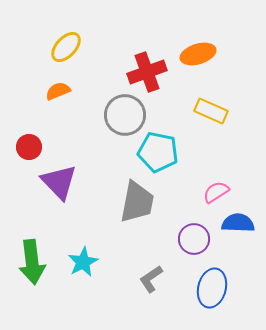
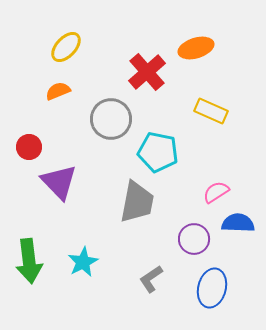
orange ellipse: moved 2 px left, 6 px up
red cross: rotated 21 degrees counterclockwise
gray circle: moved 14 px left, 4 px down
green arrow: moved 3 px left, 1 px up
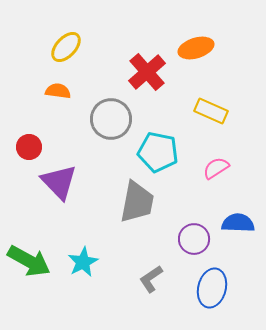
orange semicircle: rotated 30 degrees clockwise
pink semicircle: moved 24 px up
green arrow: rotated 54 degrees counterclockwise
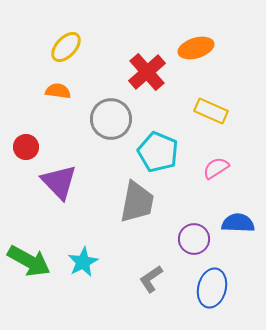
red circle: moved 3 px left
cyan pentagon: rotated 12 degrees clockwise
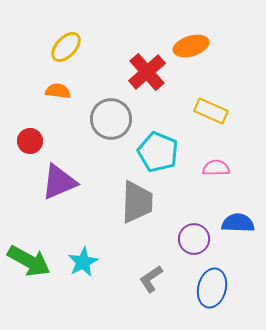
orange ellipse: moved 5 px left, 2 px up
red circle: moved 4 px right, 6 px up
pink semicircle: rotated 32 degrees clockwise
purple triangle: rotated 51 degrees clockwise
gray trapezoid: rotated 9 degrees counterclockwise
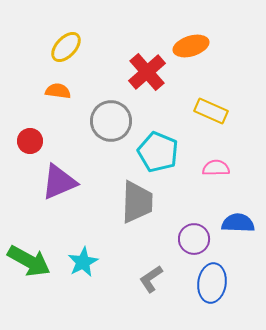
gray circle: moved 2 px down
blue ellipse: moved 5 px up; rotated 6 degrees counterclockwise
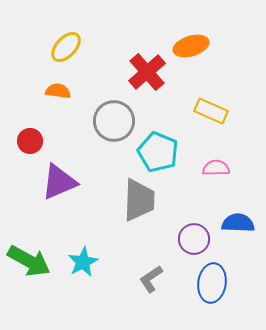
gray circle: moved 3 px right
gray trapezoid: moved 2 px right, 2 px up
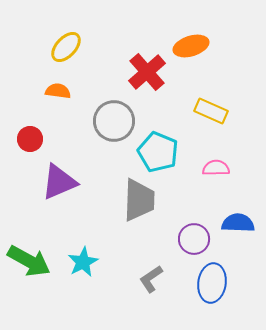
red circle: moved 2 px up
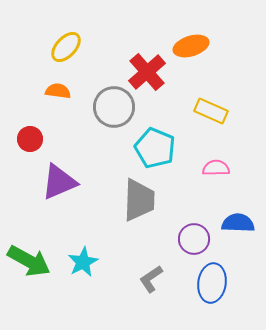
gray circle: moved 14 px up
cyan pentagon: moved 3 px left, 4 px up
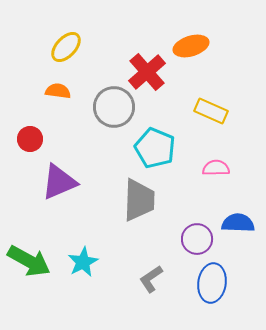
purple circle: moved 3 px right
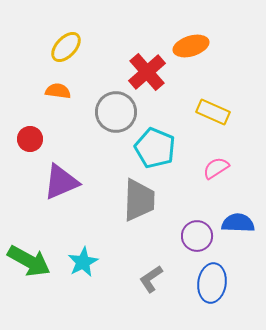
gray circle: moved 2 px right, 5 px down
yellow rectangle: moved 2 px right, 1 px down
pink semicircle: rotated 32 degrees counterclockwise
purple triangle: moved 2 px right
purple circle: moved 3 px up
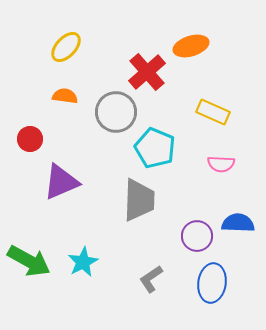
orange semicircle: moved 7 px right, 5 px down
pink semicircle: moved 5 px right, 4 px up; rotated 144 degrees counterclockwise
